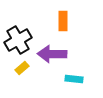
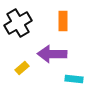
black cross: moved 17 px up
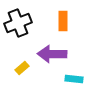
black cross: rotated 8 degrees clockwise
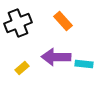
orange rectangle: rotated 42 degrees counterclockwise
purple arrow: moved 4 px right, 3 px down
cyan rectangle: moved 10 px right, 15 px up
